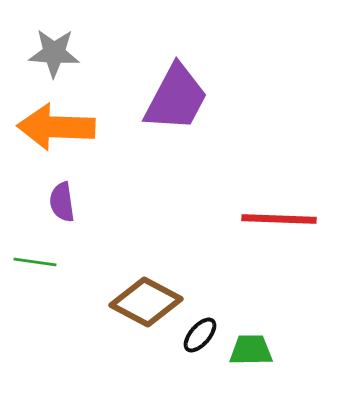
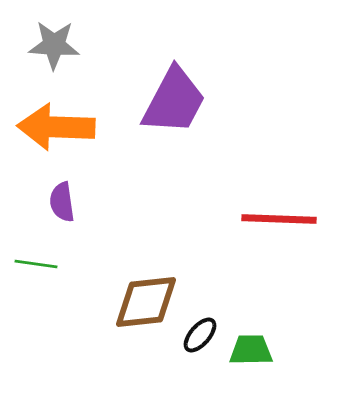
gray star: moved 8 px up
purple trapezoid: moved 2 px left, 3 px down
green line: moved 1 px right, 2 px down
brown diamond: rotated 34 degrees counterclockwise
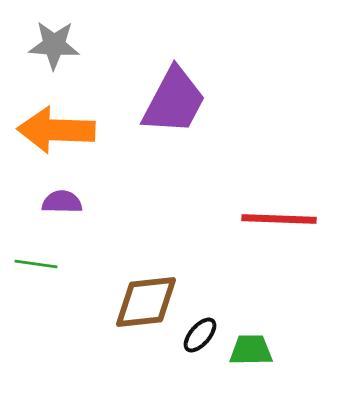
orange arrow: moved 3 px down
purple semicircle: rotated 99 degrees clockwise
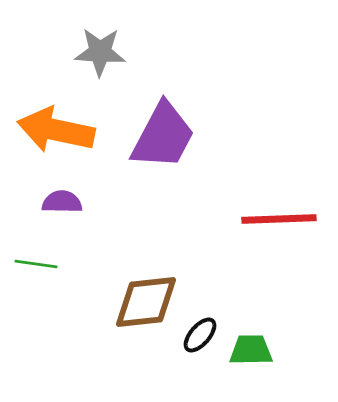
gray star: moved 46 px right, 7 px down
purple trapezoid: moved 11 px left, 35 px down
orange arrow: rotated 10 degrees clockwise
red line: rotated 4 degrees counterclockwise
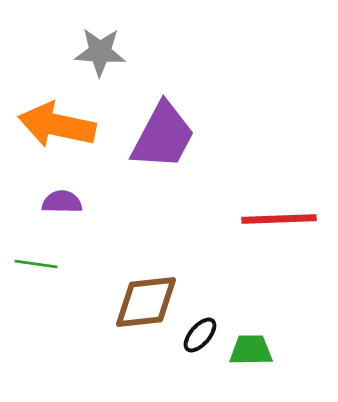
orange arrow: moved 1 px right, 5 px up
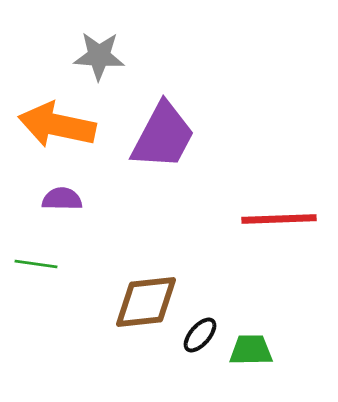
gray star: moved 1 px left, 4 px down
purple semicircle: moved 3 px up
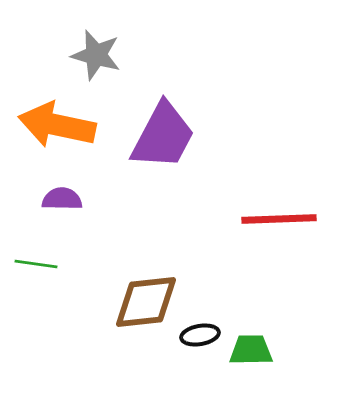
gray star: moved 3 px left, 1 px up; rotated 12 degrees clockwise
black ellipse: rotated 39 degrees clockwise
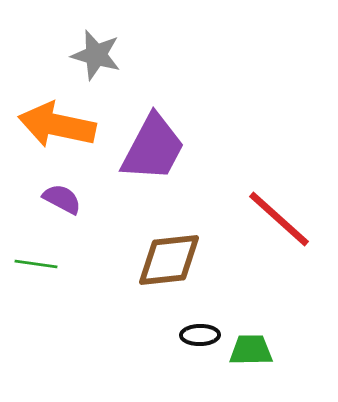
purple trapezoid: moved 10 px left, 12 px down
purple semicircle: rotated 27 degrees clockwise
red line: rotated 44 degrees clockwise
brown diamond: moved 23 px right, 42 px up
black ellipse: rotated 9 degrees clockwise
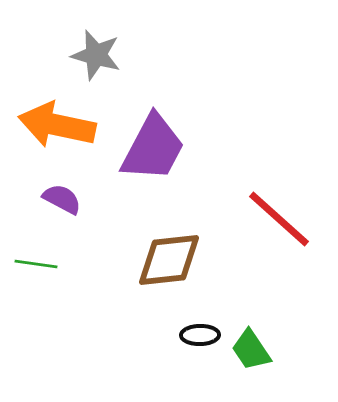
green trapezoid: rotated 123 degrees counterclockwise
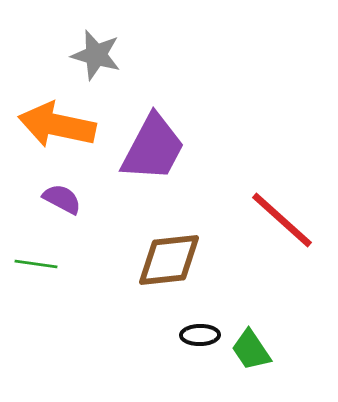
red line: moved 3 px right, 1 px down
